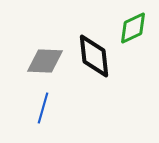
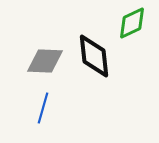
green diamond: moved 1 px left, 5 px up
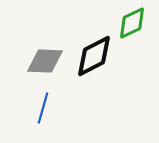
black diamond: rotated 69 degrees clockwise
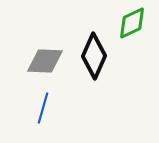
black diamond: rotated 39 degrees counterclockwise
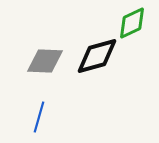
black diamond: moved 3 px right; rotated 51 degrees clockwise
blue line: moved 4 px left, 9 px down
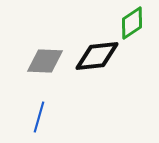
green diamond: rotated 8 degrees counterclockwise
black diamond: rotated 9 degrees clockwise
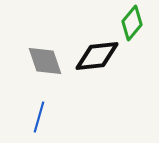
green diamond: rotated 16 degrees counterclockwise
gray diamond: rotated 69 degrees clockwise
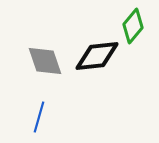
green diamond: moved 1 px right, 3 px down
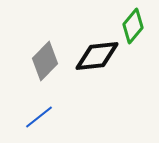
gray diamond: rotated 63 degrees clockwise
blue line: rotated 36 degrees clockwise
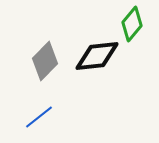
green diamond: moved 1 px left, 2 px up
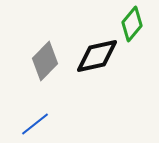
black diamond: rotated 6 degrees counterclockwise
blue line: moved 4 px left, 7 px down
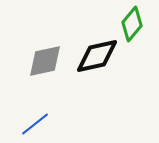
gray diamond: rotated 33 degrees clockwise
